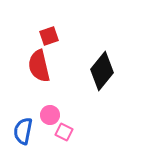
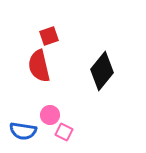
blue semicircle: rotated 92 degrees counterclockwise
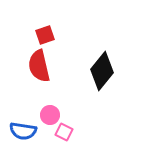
red square: moved 4 px left, 1 px up
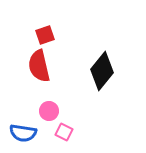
pink circle: moved 1 px left, 4 px up
blue semicircle: moved 2 px down
